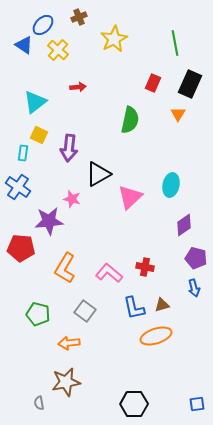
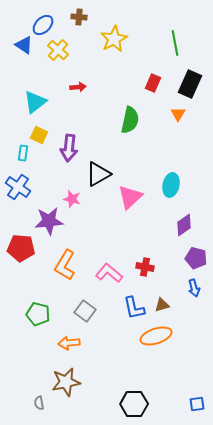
brown cross: rotated 28 degrees clockwise
orange L-shape: moved 3 px up
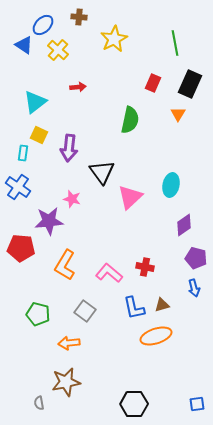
black triangle: moved 4 px right, 2 px up; rotated 36 degrees counterclockwise
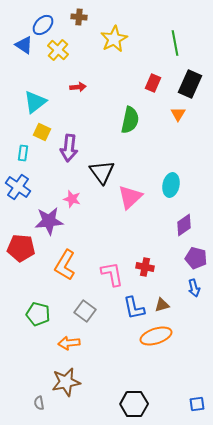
yellow square: moved 3 px right, 3 px up
pink L-shape: moved 3 px right, 1 px down; rotated 40 degrees clockwise
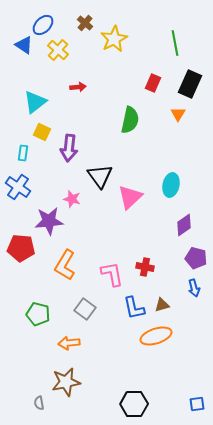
brown cross: moved 6 px right, 6 px down; rotated 35 degrees clockwise
black triangle: moved 2 px left, 4 px down
gray square: moved 2 px up
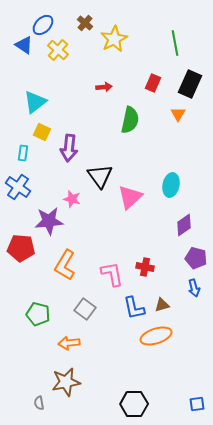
red arrow: moved 26 px right
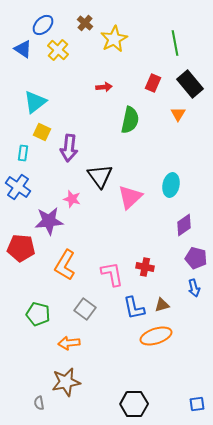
blue triangle: moved 1 px left, 4 px down
black rectangle: rotated 64 degrees counterclockwise
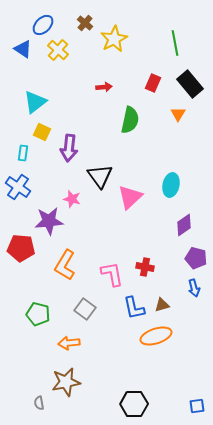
blue square: moved 2 px down
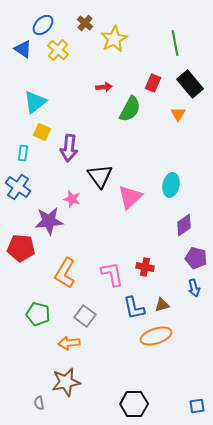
green semicircle: moved 11 px up; rotated 16 degrees clockwise
orange L-shape: moved 8 px down
gray square: moved 7 px down
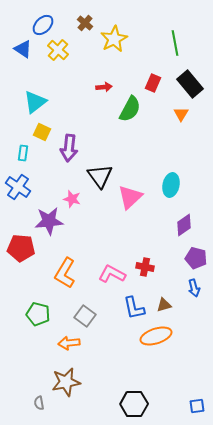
orange triangle: moved 3 px right
pink L-shape: rotated 52 degrees counterclockwise
brown triangle: moved 2 px right
